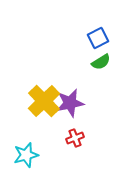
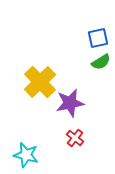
blue square: rotated 15 degrees clockwise
yellow cross: moved 4 px left, 19 px up
red cross: rotated 30 degrees counterclockwise
cyan star: rotated 30 degrees clockwise
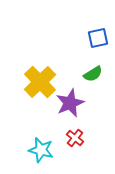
green semicircle: moved 8 px left, 12 px down
purple star: rotated 12 degrees counterclockwise
cyan star: moved 15 px right, 5 px up
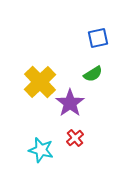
purple star: rotated 12 degrees counterclockwise
red cross: rotated 12 degrees clockwise
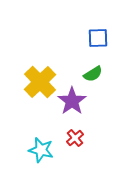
blue square: rotated 10 degrees clockwise
purple star: moved 2 px right, 2 px up
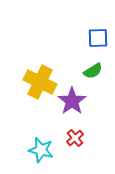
green semicircle: moved 3 px up
yellow cross: rotated 20 degrees counterclockwise
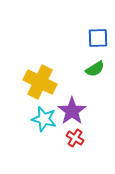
green semicircle: moved 2 px right, 2 px up
purple star: moved 10 px down
red cross: rotated 18 degrees counterclockwise
cyan star: moved 3 px right, 31 px up
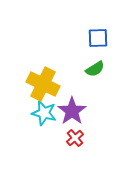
yellow cross: moved 3 px right, 2 px down
cyan star: moved 6 px up
red cross: rotated 18 degrees clockwise
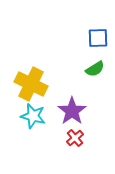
yellow cross: moved 12 px left
cyan star: moved 11 px left, 3 px down
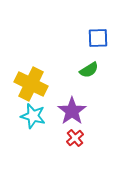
green semicircle: moved 6 px left, 1 px down
